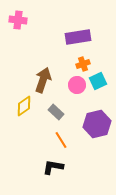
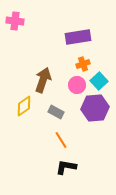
pink cross: moved 3 px left, 1 px down
cyan square: moved 1 px right; rotated 18 degrees counterclockwise
gray rectangle: rotated 14 degrees counterclockwise
purple hexagon: moved 2 px left, 16 px up; rotated 8 degrees clockwise
black L-shape: moved 13 px right
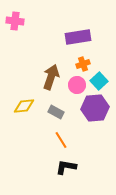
brown arrow: moved 8 px right, 3 px up
yellow diamond: rotated 30 degrees clockwise
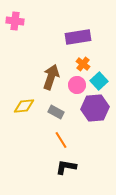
orange cross: rotated 32 degrees counterclockwise
